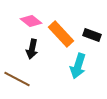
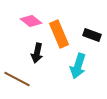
orange rectangle: moved 2 px left; rotated 20 degrees clockwise
black arrow: moved 5 px right, 4 px down
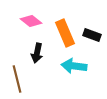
orange rectangle: moved 6 px right, 1 px up
cyan arrow: moved 4 px left; rotated 80 degrees clockwise
brown line: rotated 48 degrees clockwise
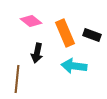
brown line: rotated 20 degrees clockwise
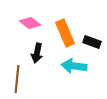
pink diamond: moved 1 px left, 2 px down
black rectangle: moved 7 px down
